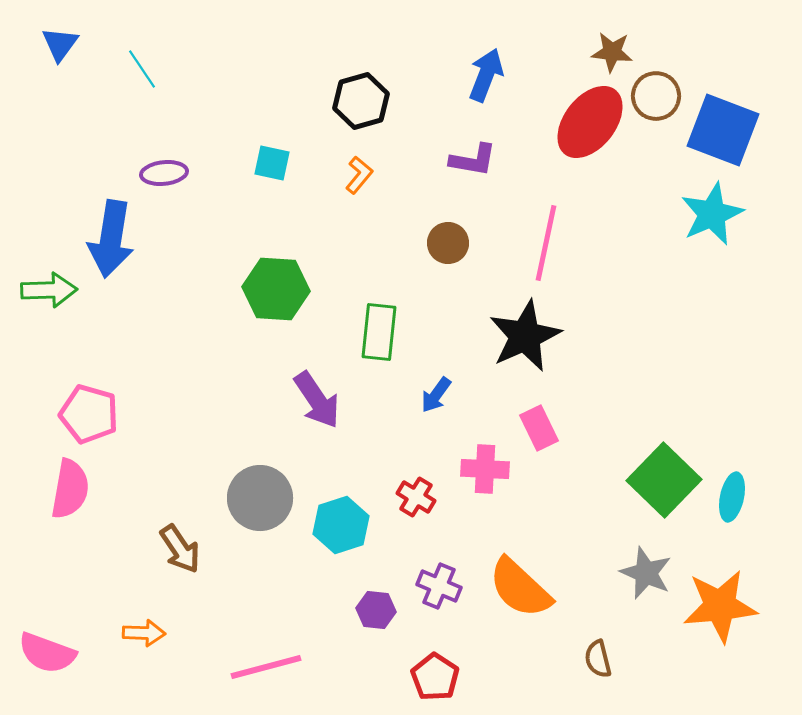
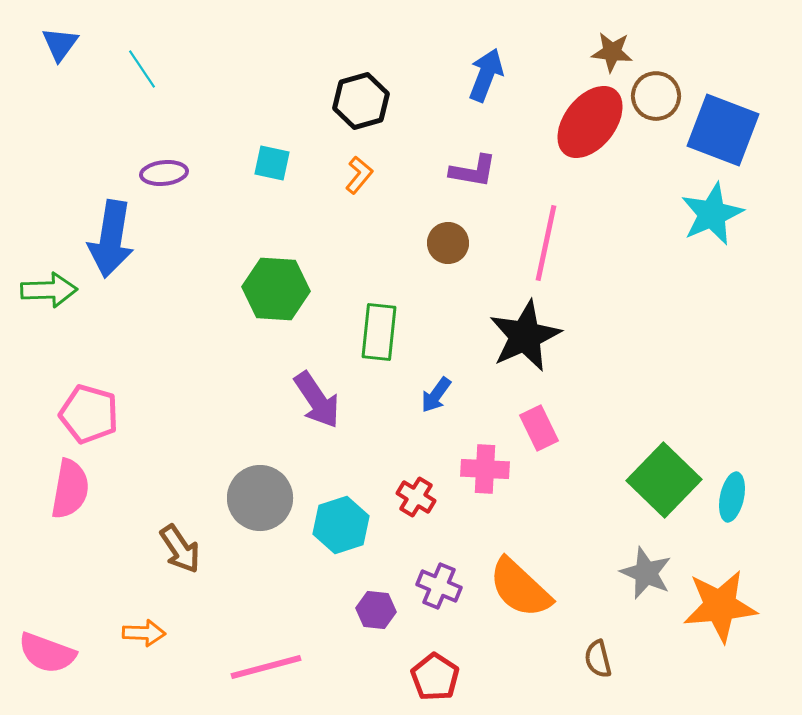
purple L-shape at (473, 160): moved 11 px down
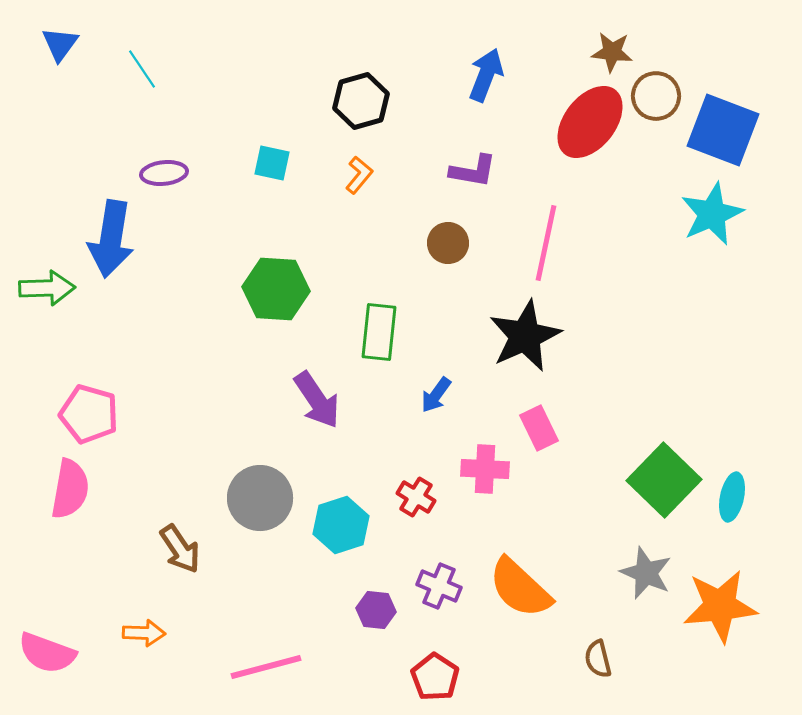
green arrow at (49, 290): moved 2 px left, 2 px up
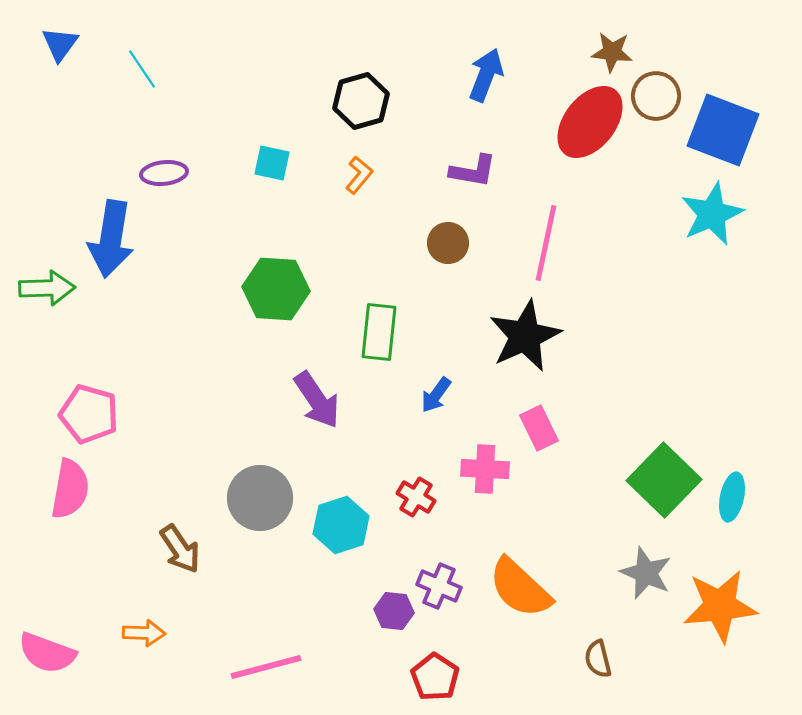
purple hexagon at (376, 610): moved 18 px right, 1 px down
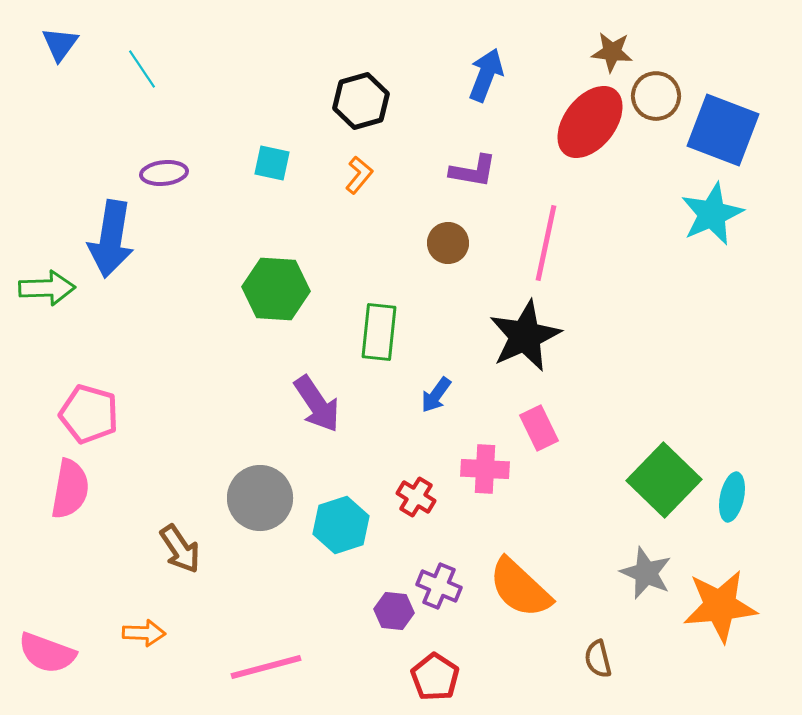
purple arrow at (317, 400): moved 4 px down
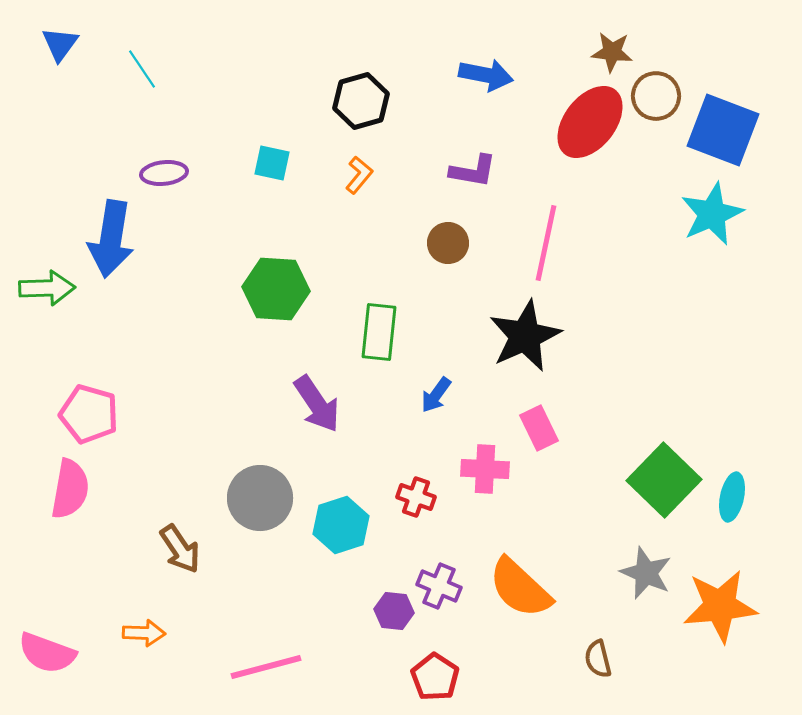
blue arrow at (486, 75): rotated 80 degrees clockwise
red cross at (416, 497): rotated 12 degrees counterclockwise
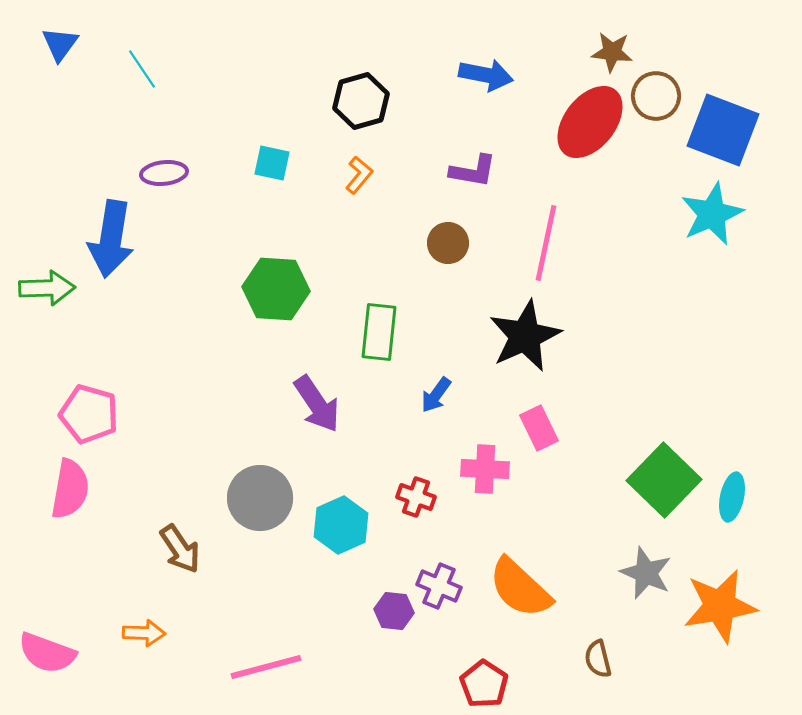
cyan hexagon at (341, 525): rotated 6 degrees counterclockwise
orange star at (720, 606): rotated 4 degrees counterclockwise
red pentagon at (435, 677): moved 49 px right, 7 px down
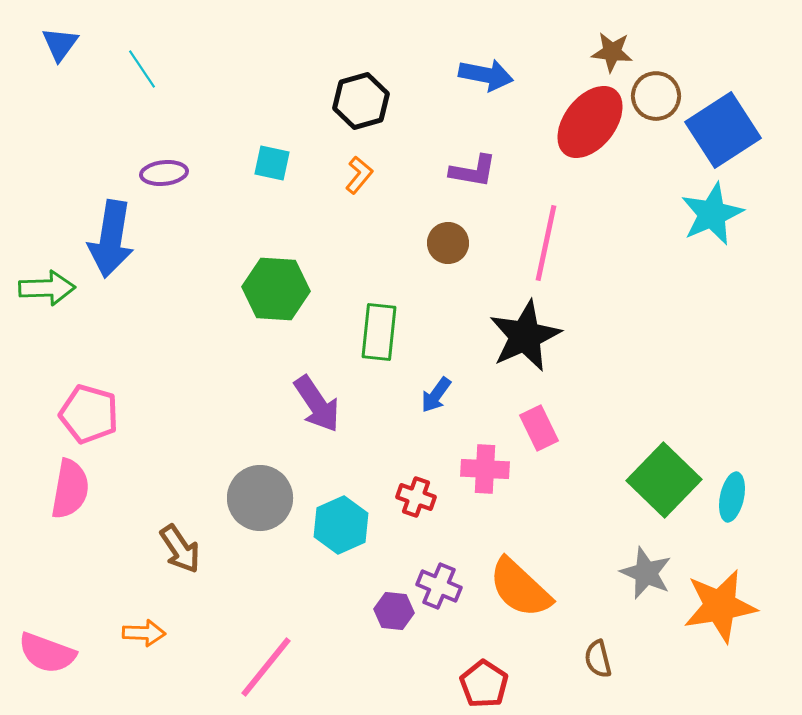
blue square at (723, 130): rotated 36 degrees clockwise
pink line at (266, 667): rotated 36 degrees counterclockwise
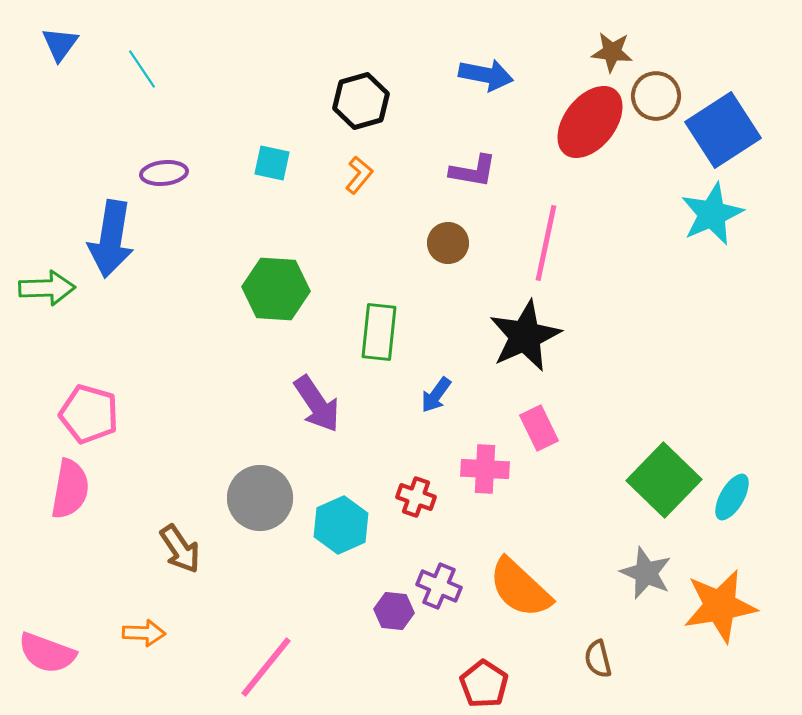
cyan ellipse at (732, 497): rotated 18 degrees clockwise
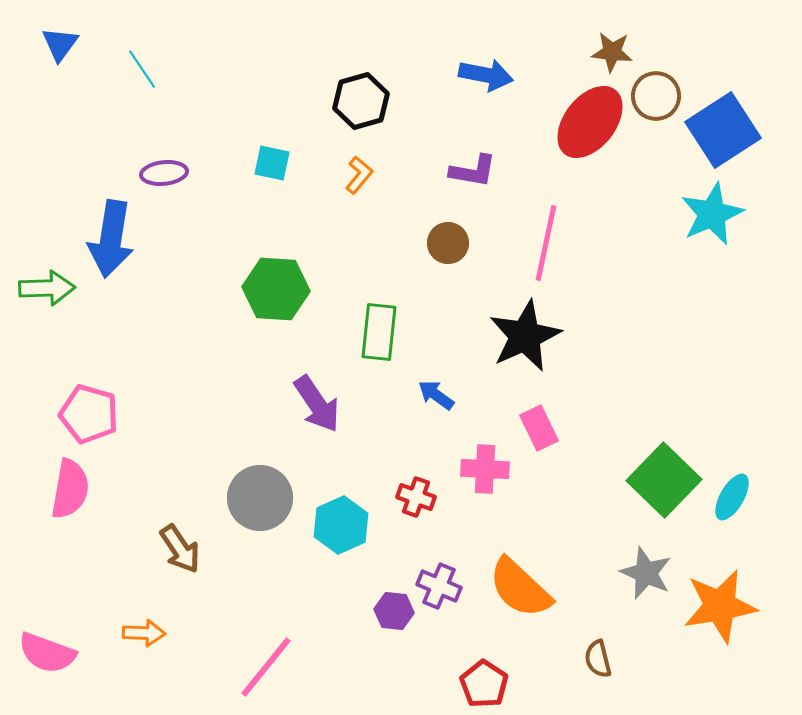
blue arrow at (436, 395): rotated 90 degrees clockwise
